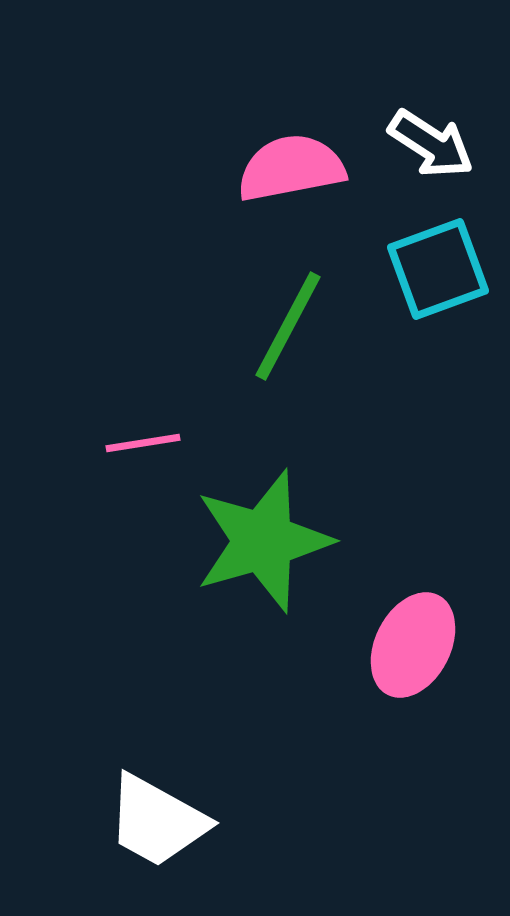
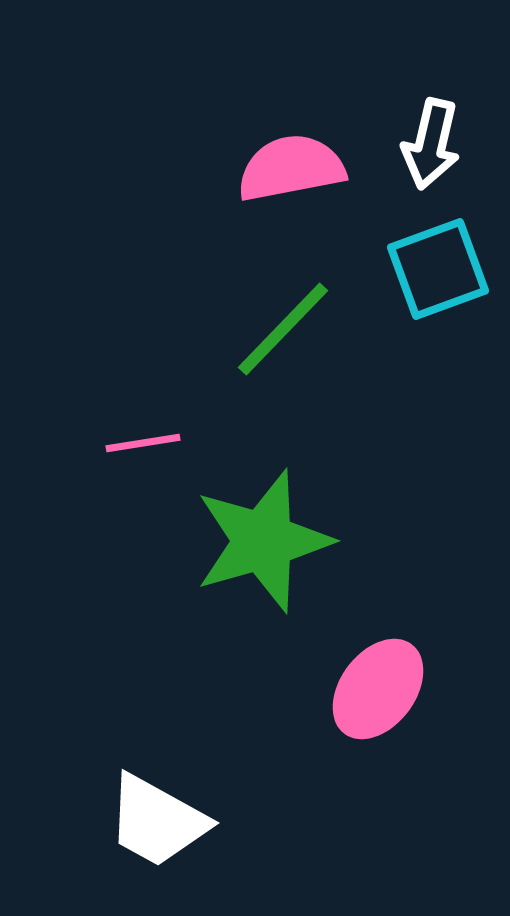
white arrow: rotated 70 degrees clockwise
green line: moved 5 px left, 3 px down; rotated 16 degrees clockwise
pink ellipse: moved 35 px left, 44 px down; rotated 10 degrees clockwise
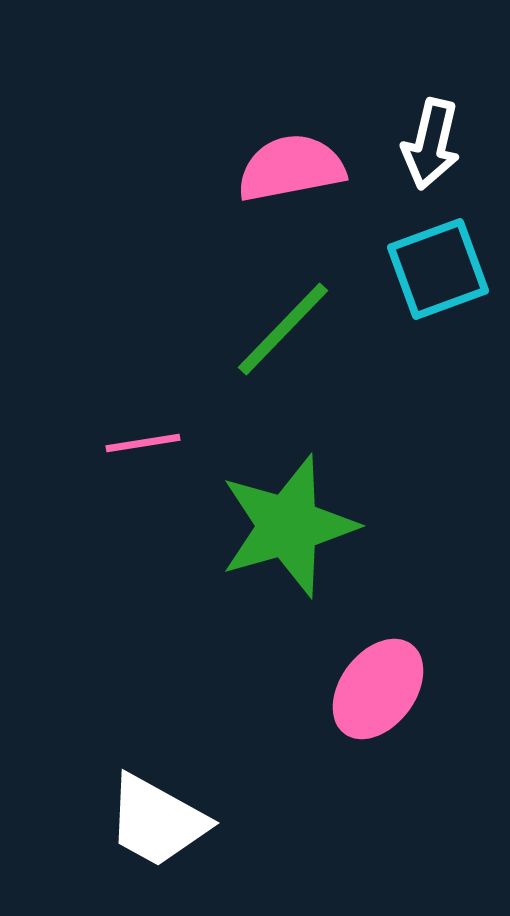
green star: moved 25 px right, 15 px up
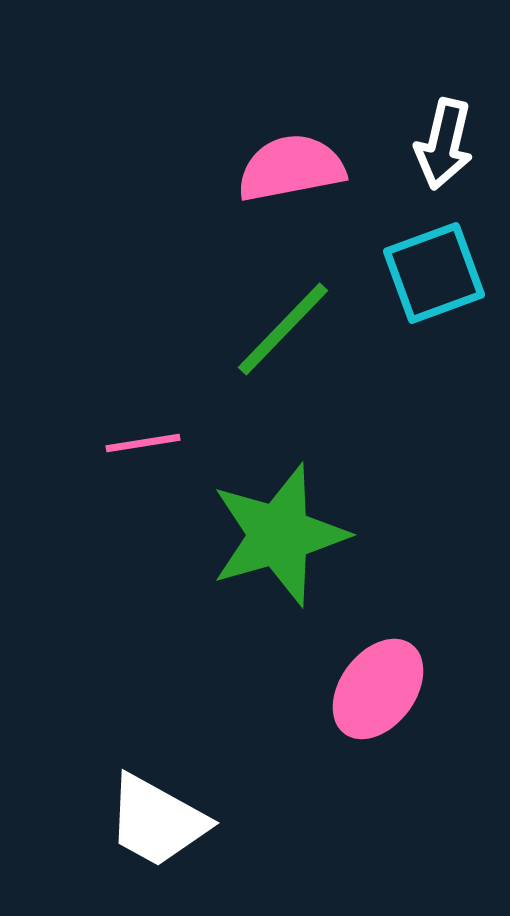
white arrow: moved 13 px right
cyan square: moved 4 px left, 4 px down
green star: moved 9 px left, 9 px down
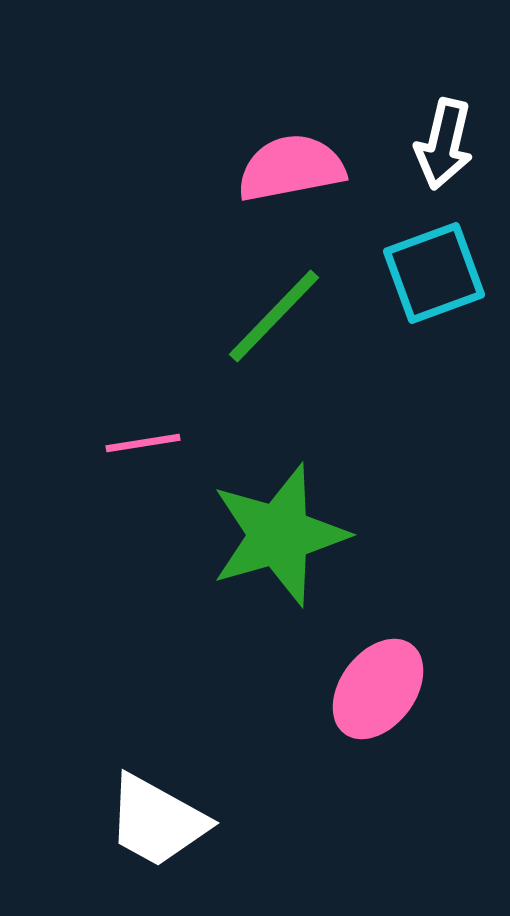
green line: moved 9 px left, 13 px up
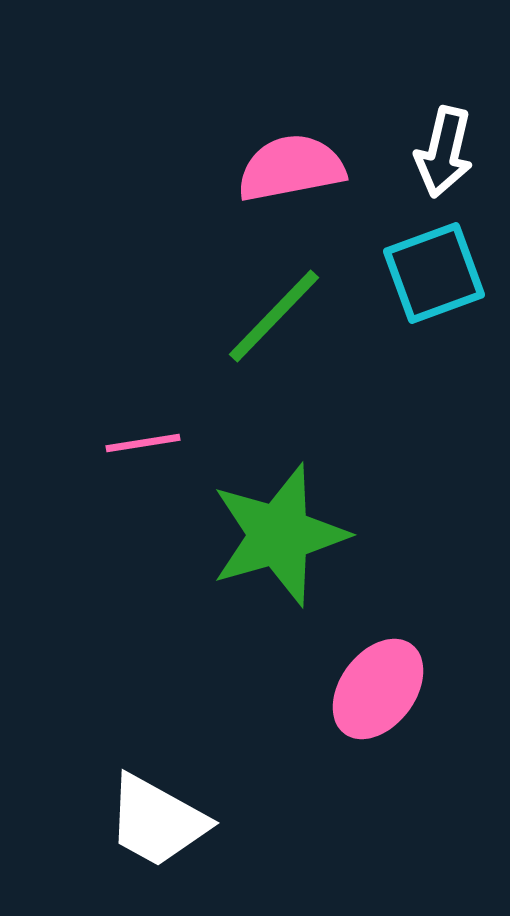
white arrow: moved 8 px down
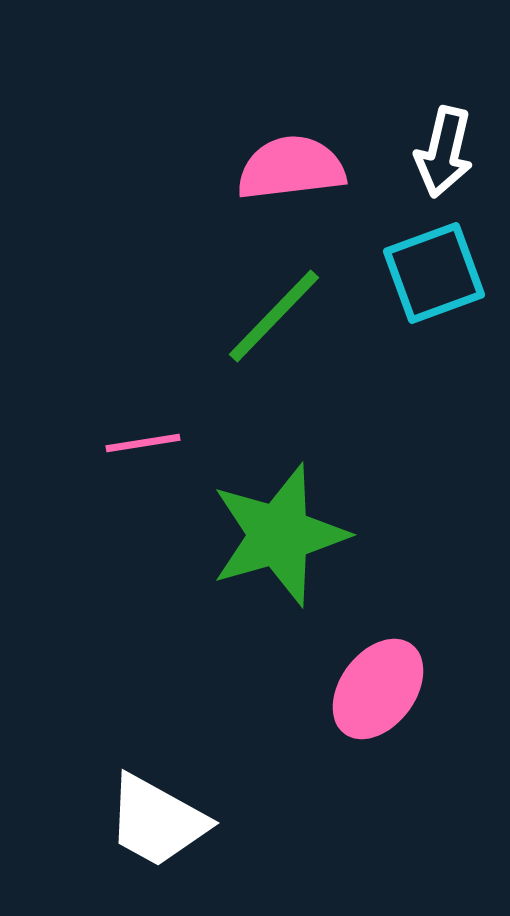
pink semicircle: rotated 4 degrees clockwise
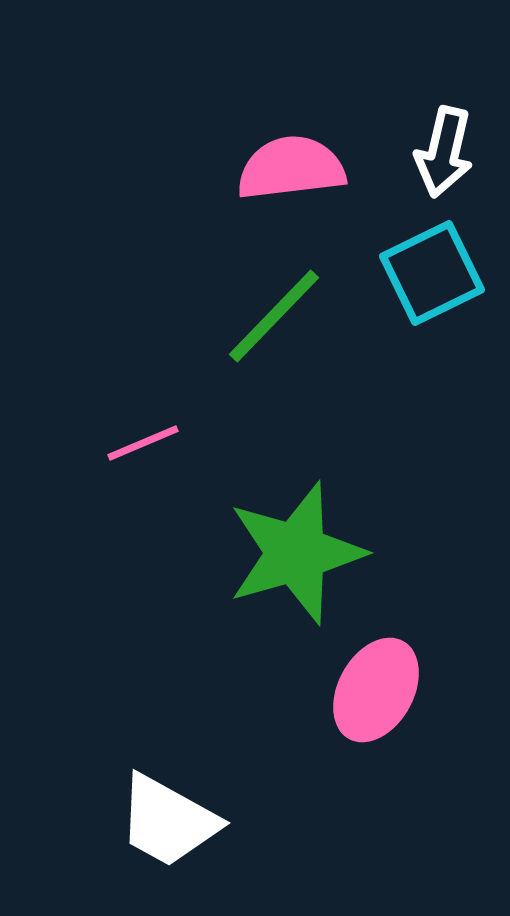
cyan square: moved 2 px left; rotated 6 degrees counterclockwise
pink line: rotated 14 degrees counterclockwise
green star: moved 17 px right, 18 px down
pink ellipse: moved 2 px left, 1 px down; rotated 8 degrees counterclockwise
white trapezoid: moved 11 px right
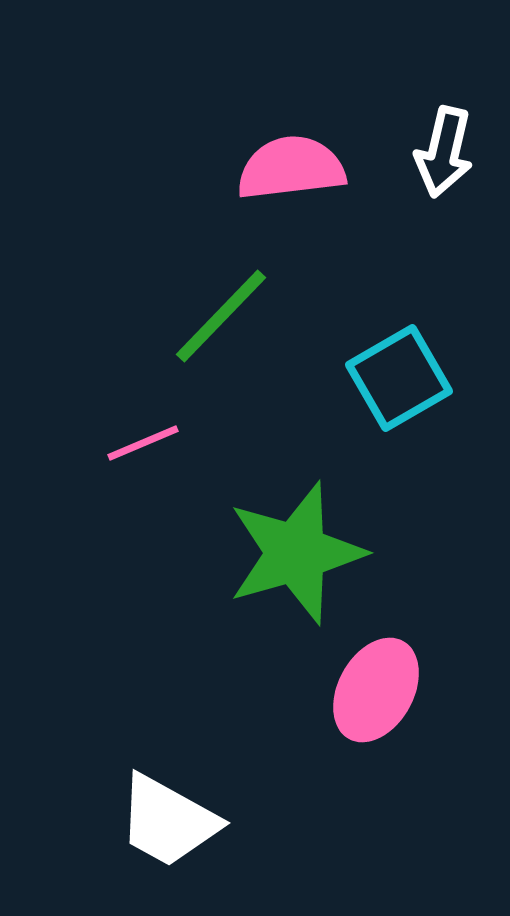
cyan square: moved 33 px left, 105 px down; rotated 4 degrees counterclockwise
green line: moved 53 px left
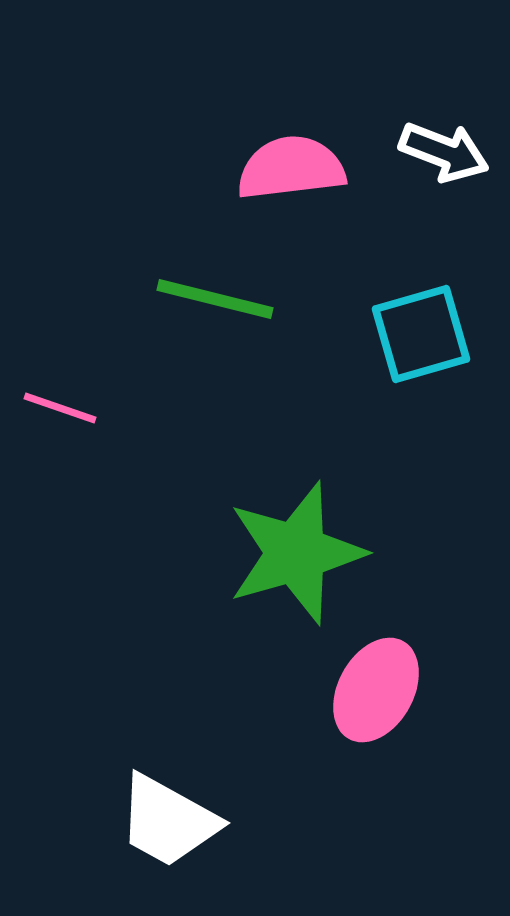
white arrow: rotated 82 degrees counterclockwise
green line: moved 6 px left, 17 px up; rotated 60 degrees clockwise
cyan square: moved 22 px right, 44 px up; rotated 14 degrees clockwise
pink line: moved 83 px left, 35 px up; rotated 42 degrees clockwise
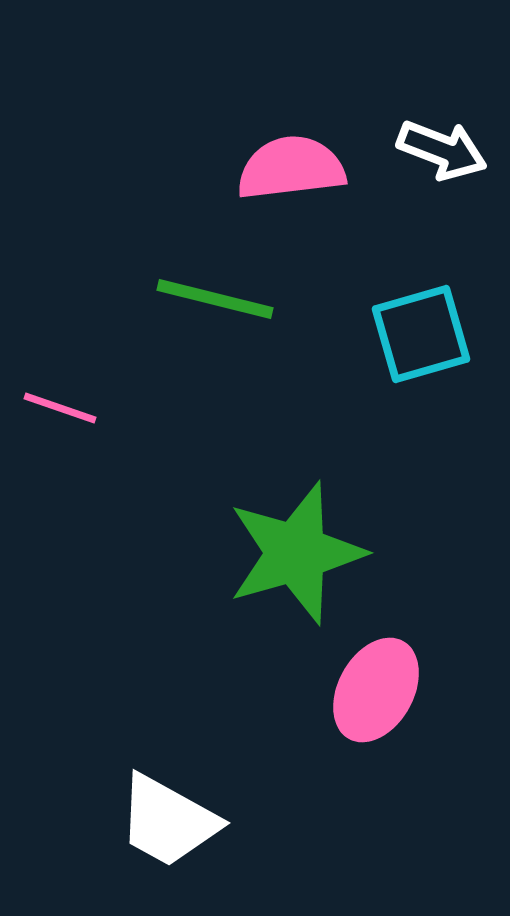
white arrow: moved 2 px left, 2 px up
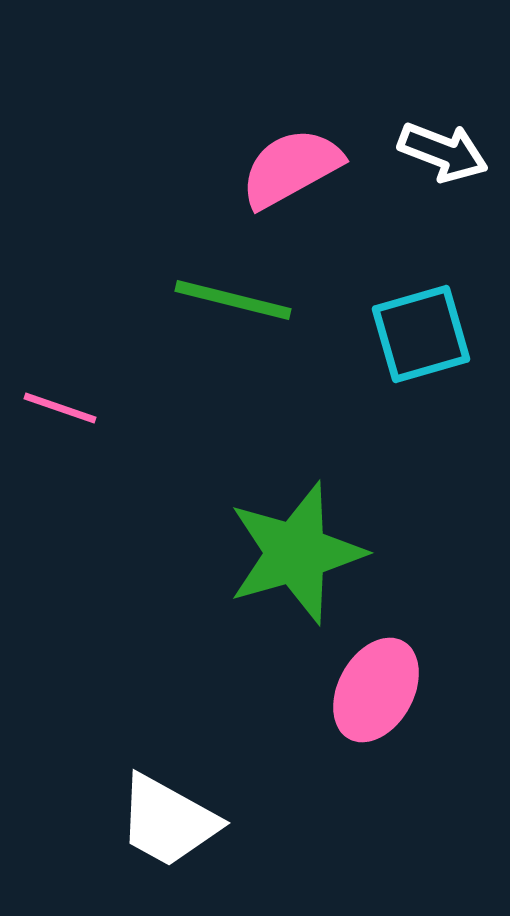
white arrow: moved 1 px right, 2 px down
pink semicircle: rotated 22 degrees counterclockwise
green line: moved 18 px right, 1 px down
